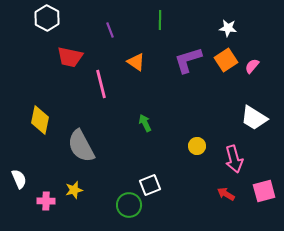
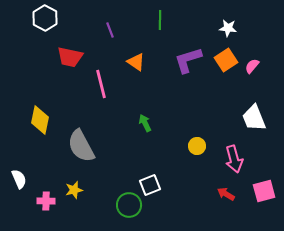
white hexagon: moved 2 px left
white trapezoid: rotated 36 degrees clockwise
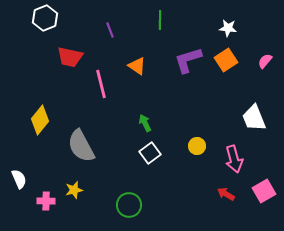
white hexagon: rotated 10 degrees clockwise
orange triangle: moved 1 px right, 4 px down
pink semicircle: moved 13 px right, 5 px up
yellow diamond: rotated 28 degrees clockwise
white square: moved 32 px up; rotated 15 degrees counterclockwise
pink square: rotated 15 degrees counterclockwise
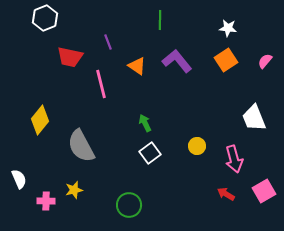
purple line: moved 2 px left, 12 px down
purple L-shape: moved 11 px left, 1 px down; rotated 68 degrees clockwise
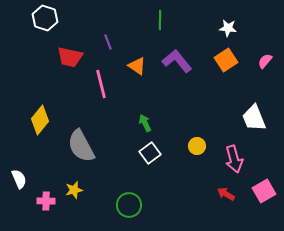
white hexagon: rotated 20 degrees counterclockwise
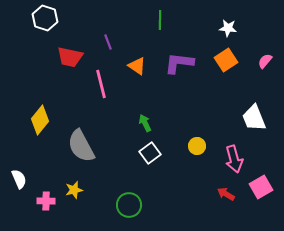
purple L-shape: moved 2 px right, 2 px down; rotated 44 degrees counterclockwise
pink square: moved 3 px left, 4 px up
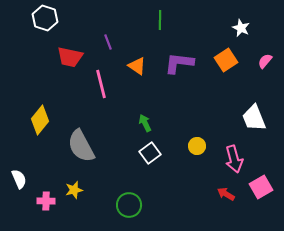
white star: moved 13 px right; rotated 18 degrees clockwise
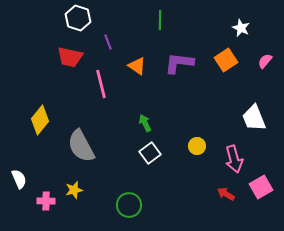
white hexagon: moved 33 px right
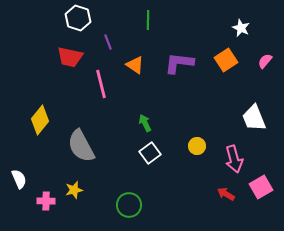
green line: moved 12 px left
orange triangle: moved 2 px left, 1 px up
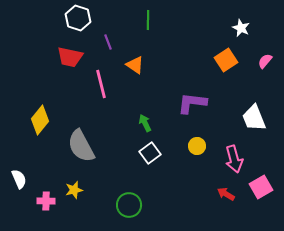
purple L-shape: moved 13 px right, 40 px down
